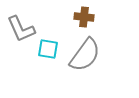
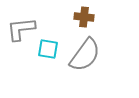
gray L-shape: rotated 108 degrees clockwise
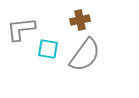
brown cross: moved 4 px left, 3 px down; rotated 18 degrees counterclockwise
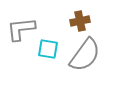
brown cross: moved 1 px down
